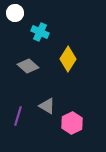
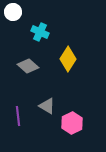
white circle: moved 2 px left, 1 px up
purple line: rotated 24 degrees counterclockwise
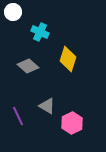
yellow diamond: rotated 15 degrees counterclockwise
purple line: rotated 18 degrees counterclockwise
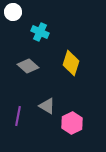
yellow diamond: moved 3 px right, 4 px down
purple line: rotated 36 degrees clockwise
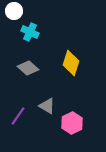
white circle: moved 1 px right, 1 px up
cyan cross: moved 10 px left
gray diamond: moved 2 px down
purple line: rotated 24 degrees clockwise
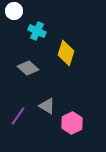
cyan cross: moved 7 px right, 1 px up
yellow diamond: moved 5 px left, 10 px up
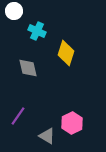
gray diamond: rotated 35 degrees clockwise
gray triangle: moved 30 px down
